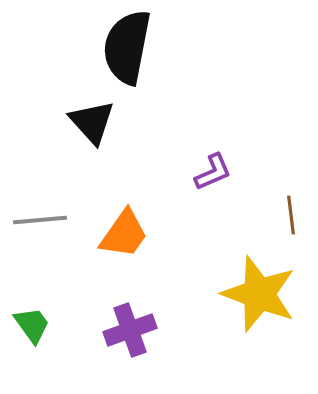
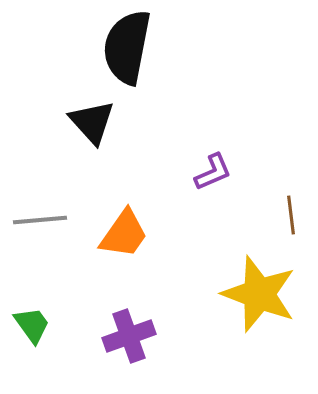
purple cross: moved 1 px left, 6 px down
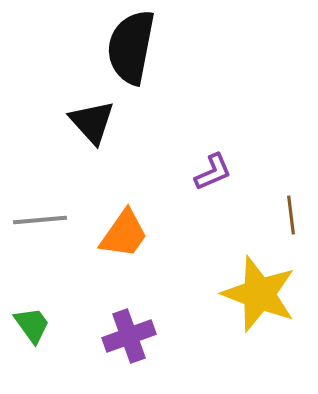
black semicircle: moved 4 px right
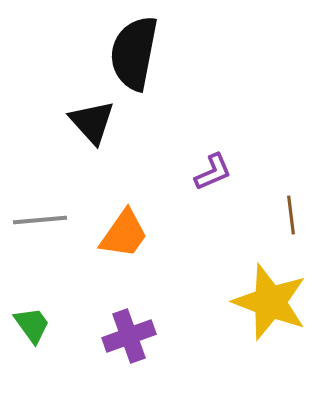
black semicircle: moved 3 px right, 6 px down
yellow star: moved 11 px right, 8 px down
